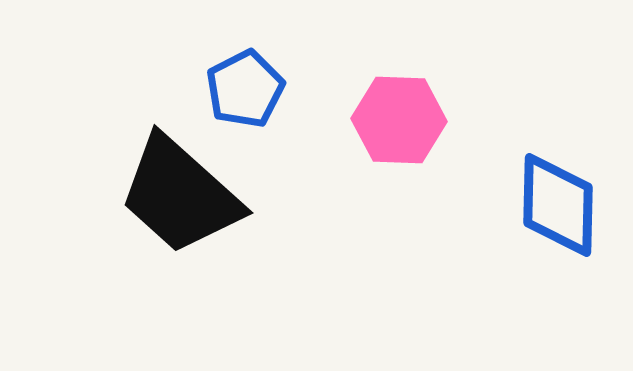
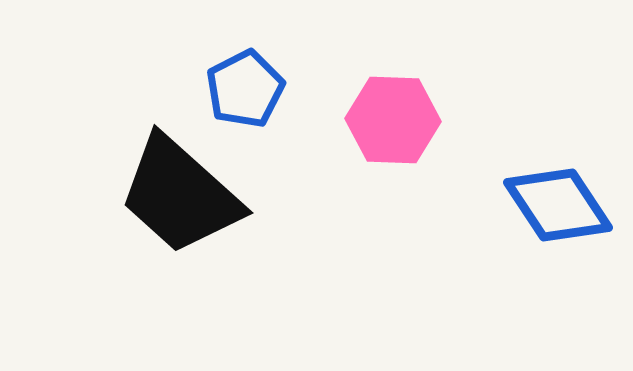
pink hexagon: moved 6 px left
blue diamond: rotated 35 degrees counterclockwise
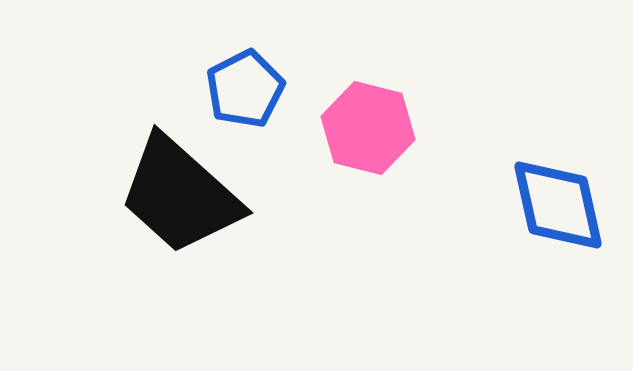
pink hexagon: moved 25 px left, 8 px down; rotated 12 degrees clockwise
blue diamond: rotated 21 degrees clockwise
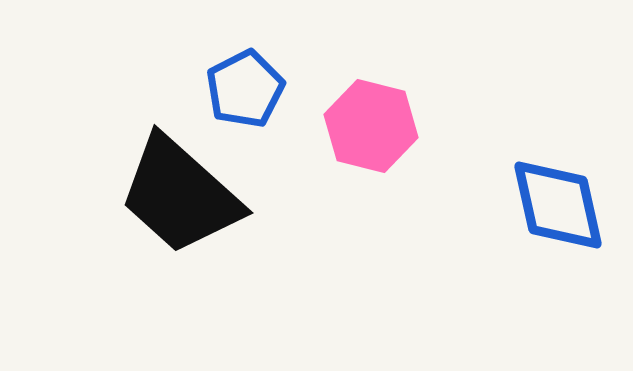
pink hexagon: moved 3 px right, 2 px up
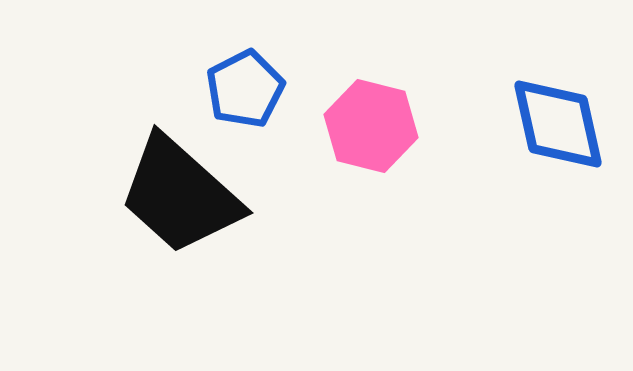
blue diamond: moved 81 px up
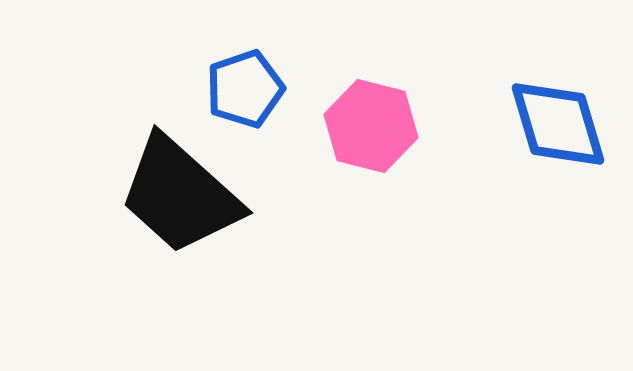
blue pentagon: rotated 8 degrees clockwise
blue diamond: rotated 4 degrees counterclockwise
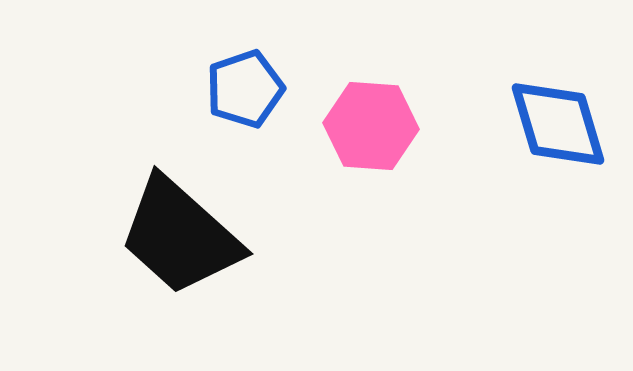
pink hexagon: rotated 10 degrees counterclockwise
black trapezoid: moved 41 px down
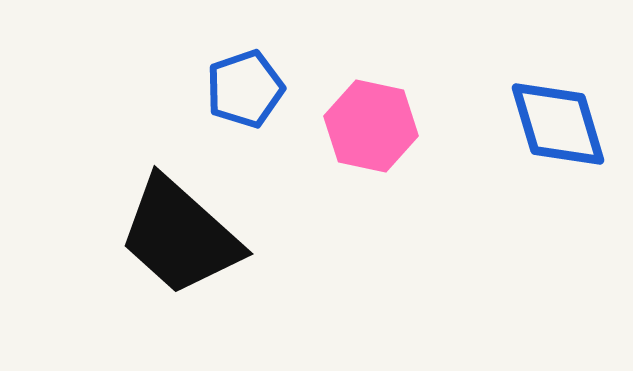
pink hexagon: rotated 8 degrees clockwise
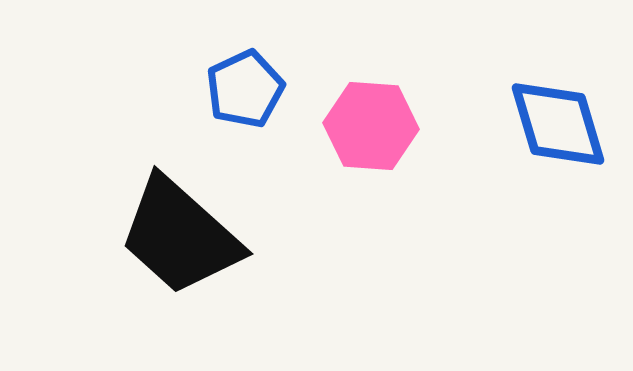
blue pentagon: rotated 6 degrees counterclockwise
pink hexagon: rotated 8 degrees counterclockwise
